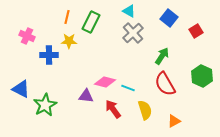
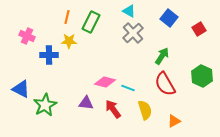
red square: moved 3 px right, 2 px up
purple triangle: moved 7 px down
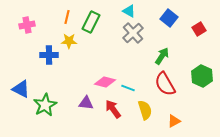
pink cross: moved 11 px up; rotated 35 degrees counterclockwise
